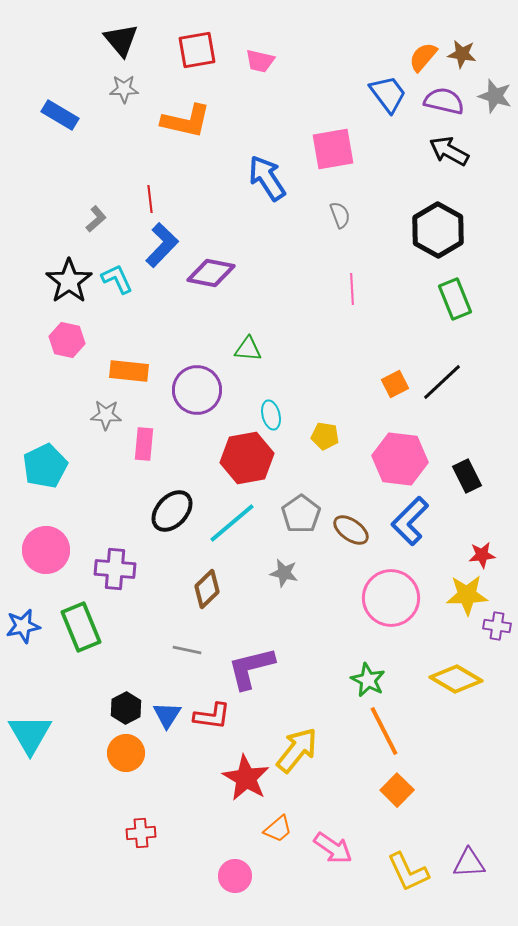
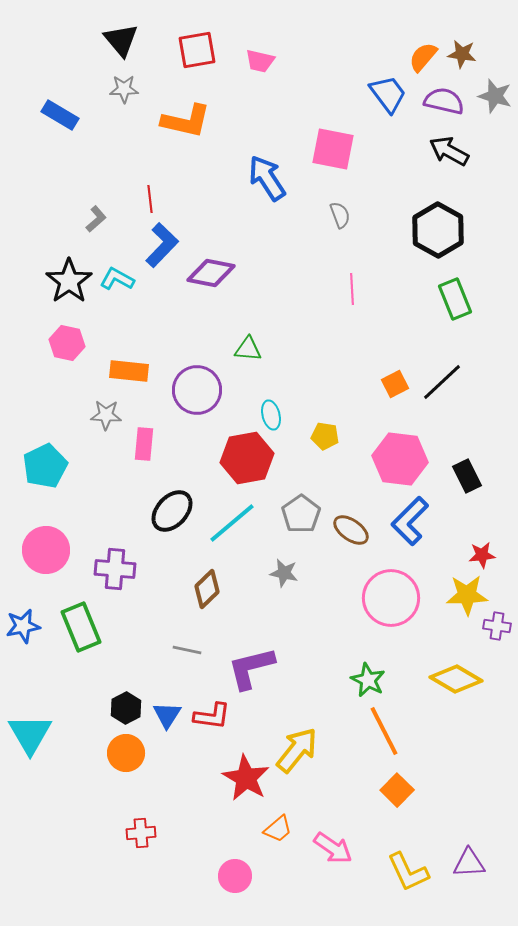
pink square at (333, 149): rotated 21 degrees clockwise
cyan L-shape at (117, 279): rotated 36 degrees counterclockwise
pink hexagon at (67, 340): moved 3 px down
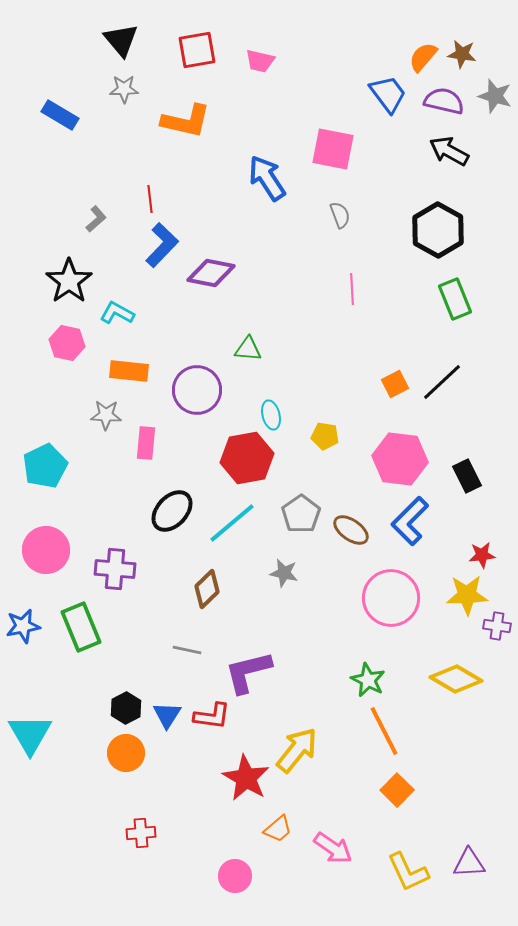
cyan L-shape at (117, 279): moved 34 px down
pink rectangle at (144, 444): moved 2 px right, 1 px up
purple L-shape at (251, 668): moved 3 px left, 4 px down
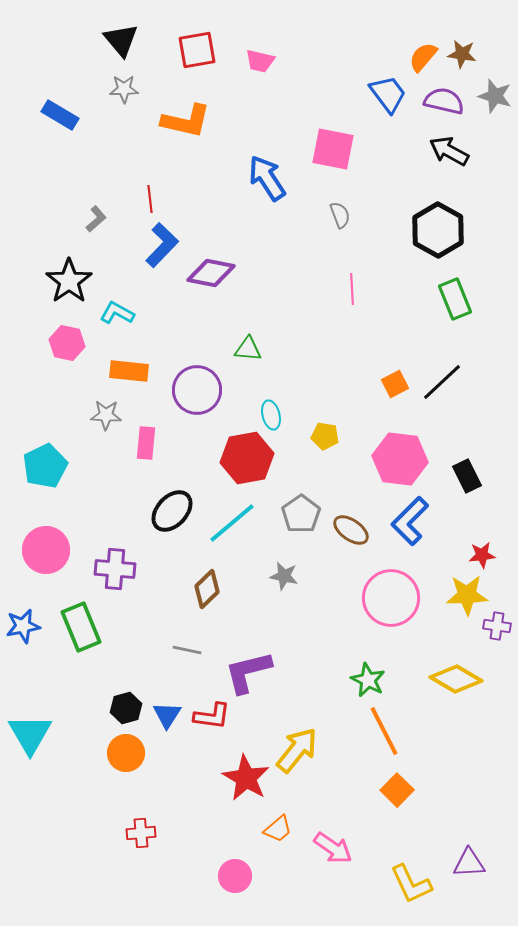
gray star at (284, 573): moved 3 px down
black hexagon at (126, 708): rotated 12 degrees clockwise
yellow L-shape at (408, 872): moved 3 px right, 12 px down
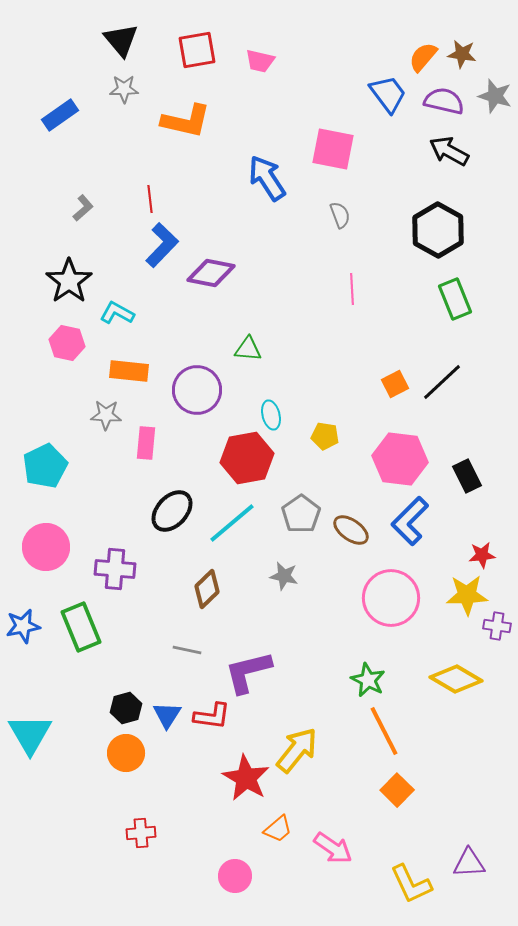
blue rectangle at (60, 115): rotated 66 degrees counterclockwise
gray L-shape at (96, 219): moved 13 px left, 11 px up
pink circle at (46, 550): moved 3 px up
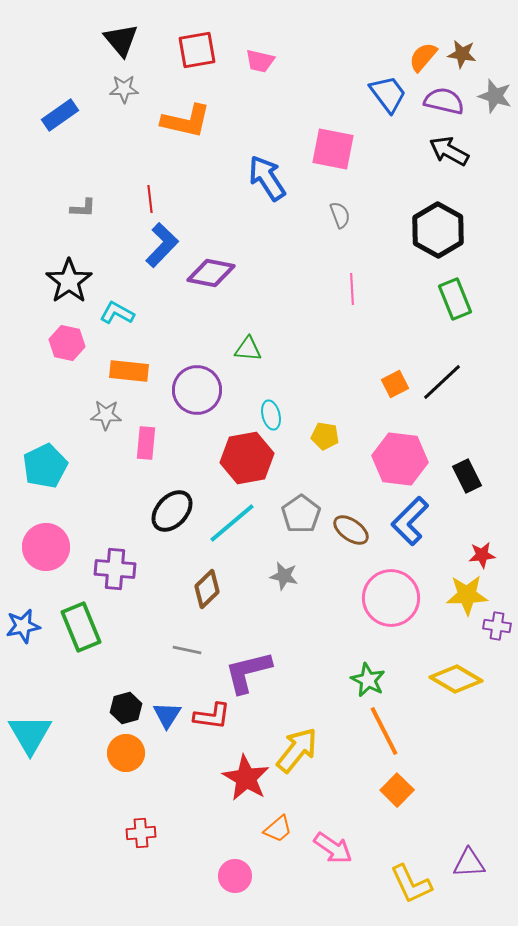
gray L-shape at (83, 208): rotated 44 degrees clockwise
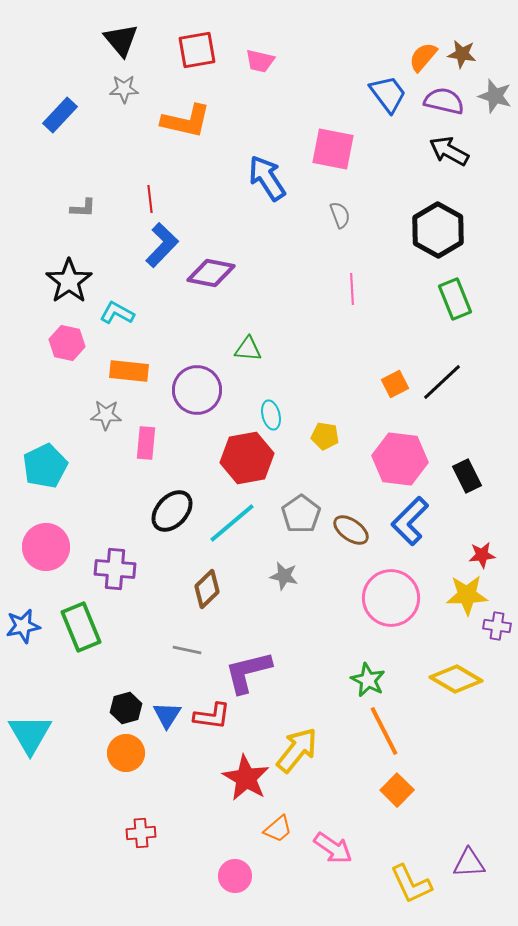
blue rectangle at (60, 115): rotated 12 degrees counterclockwise
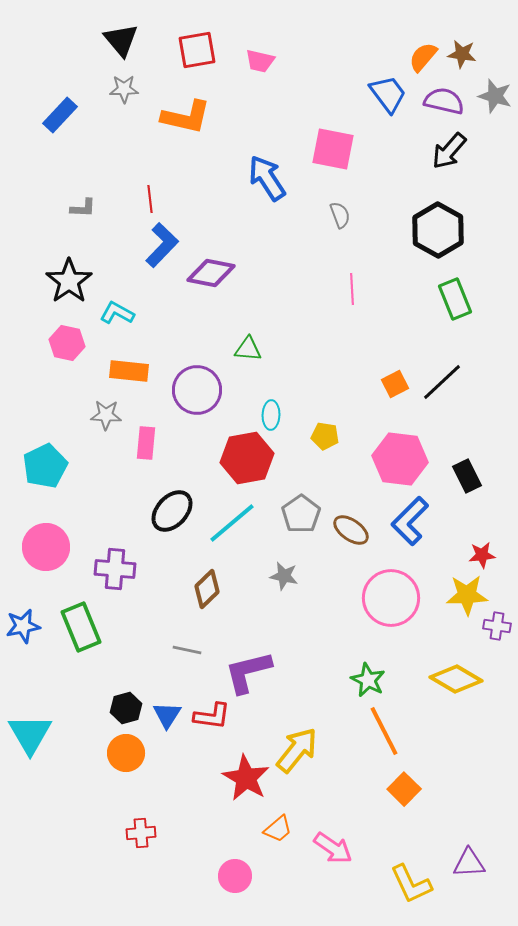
orange L-shape at (186, 121): moved 4 px up
black arrow at (449, 151): rotated 78 degrees counterclockwise
cyan ellipse at (271, 415): rotated 16 degrees clockwise
orange square at (397, 790): moved 7 px right, 1 px up
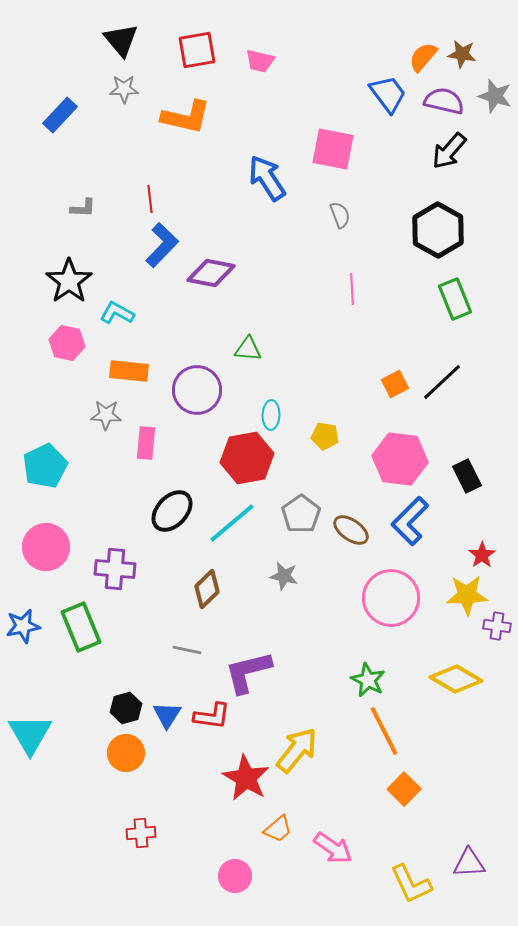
red star at (482, 555): rotated 28 degrees counterclockwise
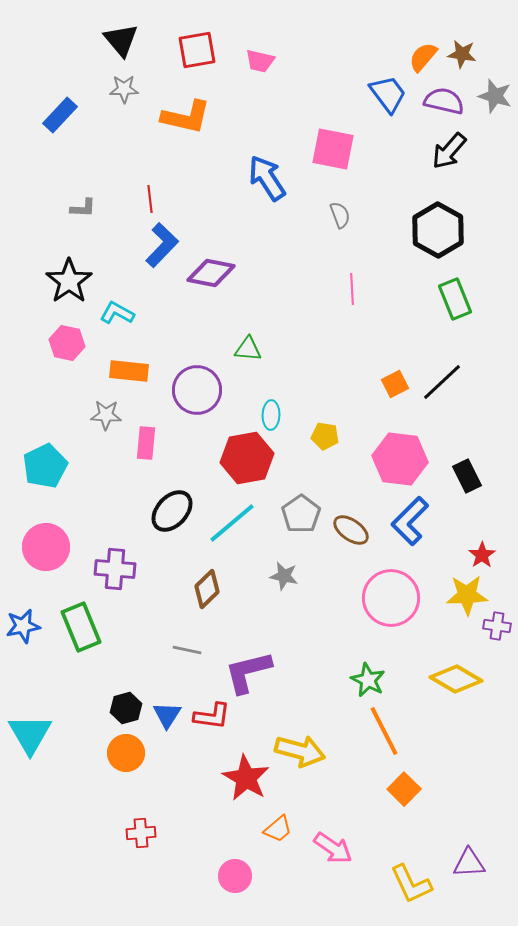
yellow arrow at (297, 750): moved 3 px right, 1 px down; rotated 66 degrees clockwise
